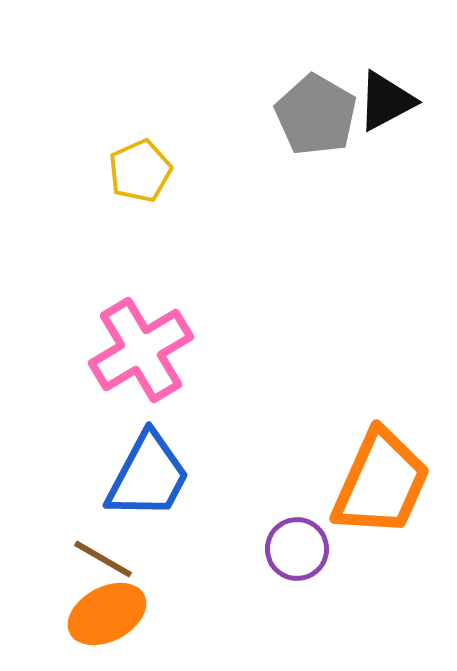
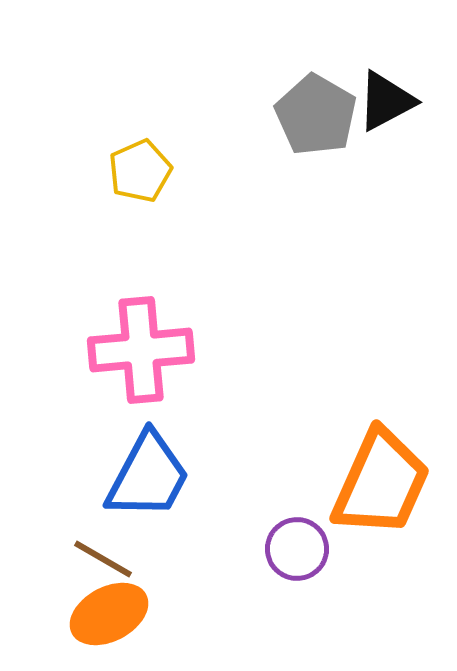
pink cross: rotated 26 degrees clockwise
orange ellipse: moved 2 px right
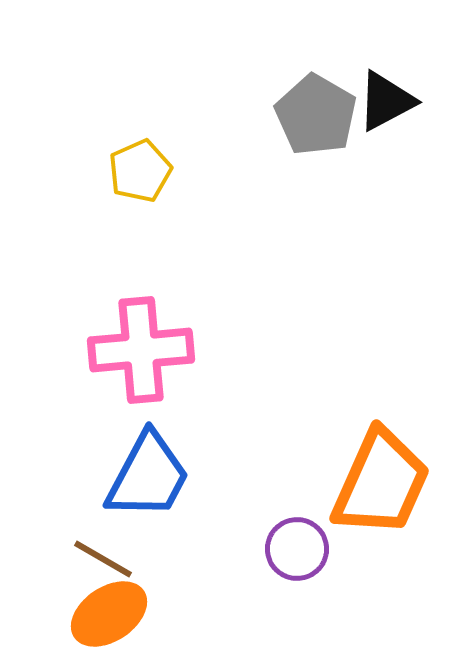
orange ellipse: rotated 6 degrees counterclockwise
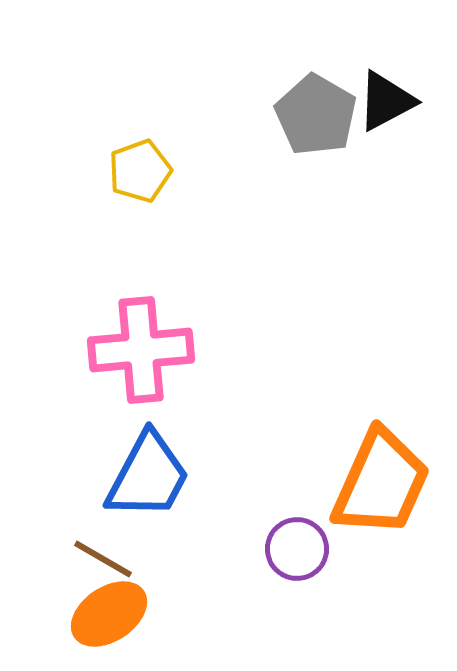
yellow pentagon: rotated 4 degrees clockwise
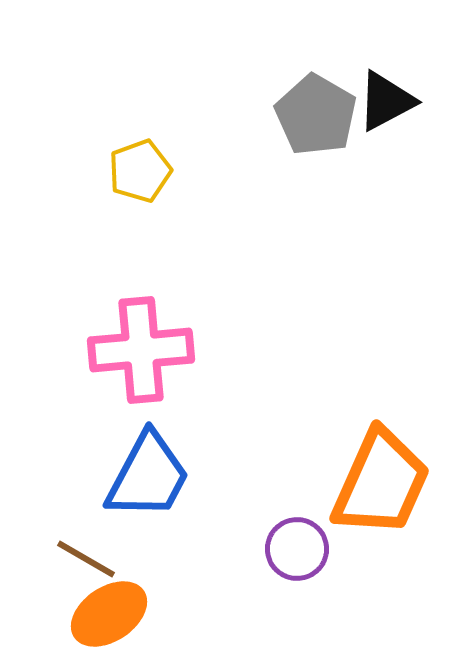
brown line: moved 17 px left
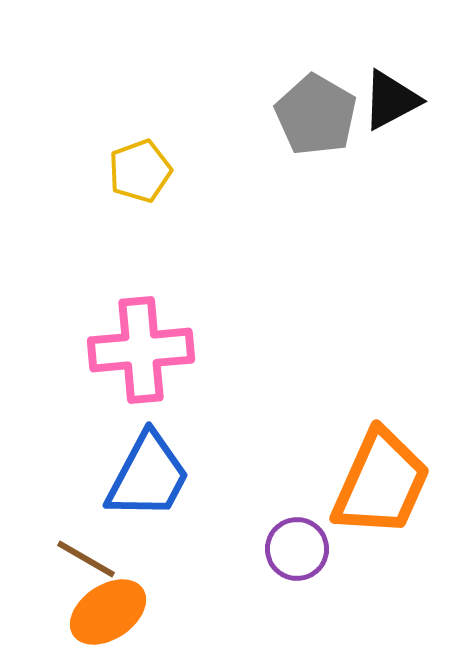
black triangle: moved 5 px right, 1 px up
orange ellipse: moved 1 px left, 2 px up
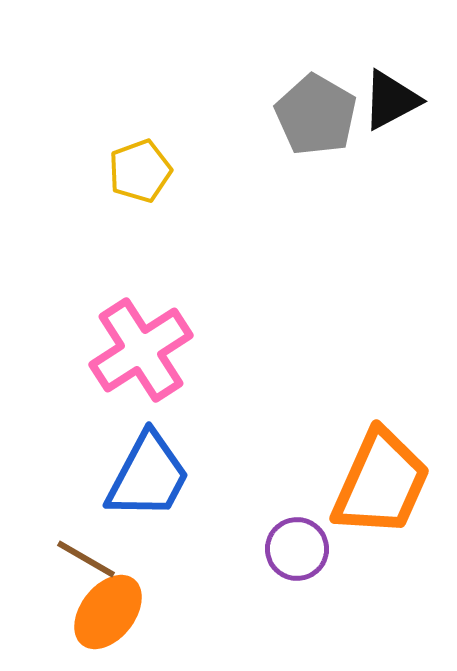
pink cross: rotated 28 degrees counterclockwise
orange ellipse: rotated 18 degrees counterclockwise
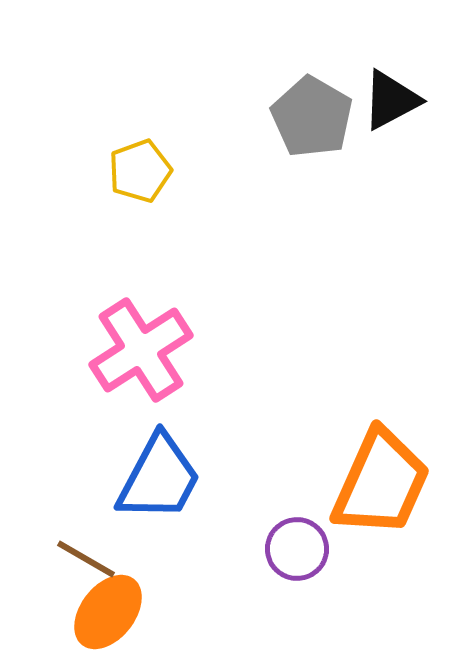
gray pentagon: moved 4 px left, 2 px down
blue trapezoid: moved 11 px right, 2 px down
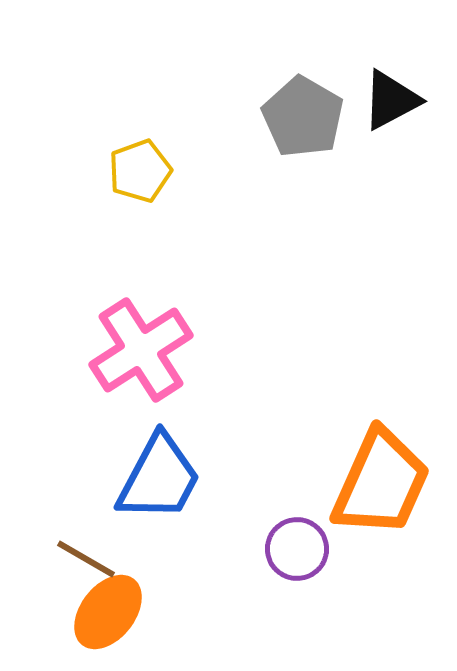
gray pentagon: moved 9 px left
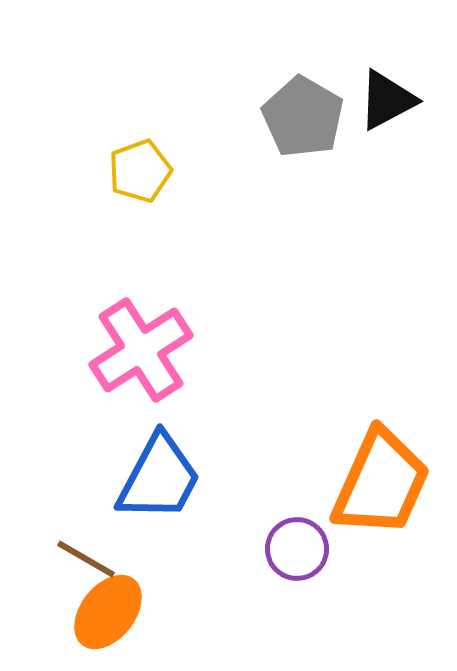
black triangle: moved 4 px left
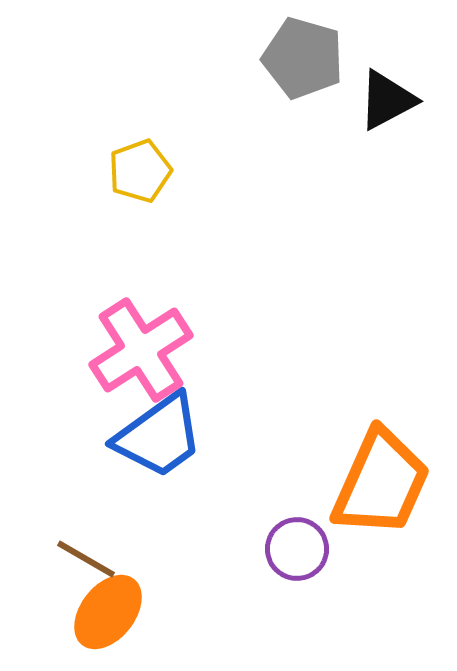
gray pentagon: moved 59 px up; rotated 14 degrees counterclockwise
blue trapezoid: moved 42 px up; rotated 26 degrees clockwise
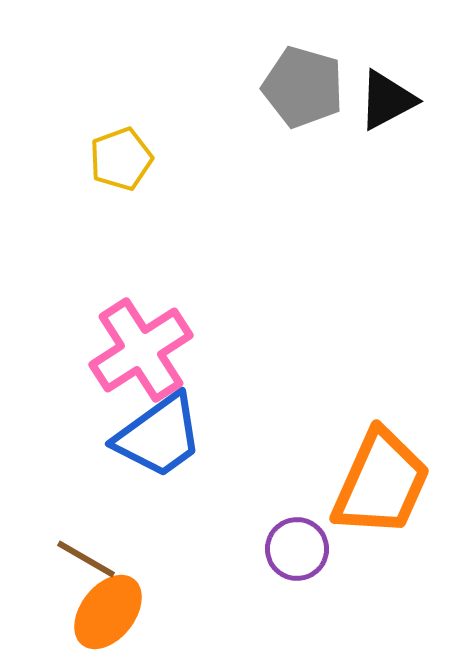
gray pentagon: moved 29 px down
yellow pentagon: moved 19 px left, 12 px up
